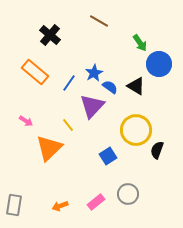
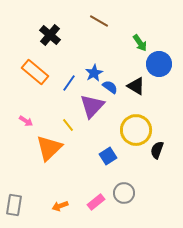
gray circle: moved 4 px left, 1 px up
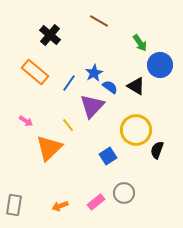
blue circle: moved 1 px right, 1 px down
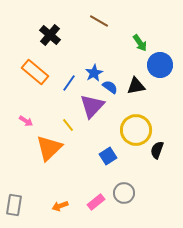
black triangle: rotated 42 degrees counterclockwise
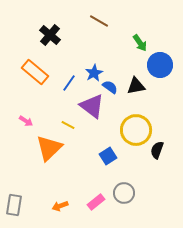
purple triangle: rotated 36 degrees counterclockwise
yellow line: rotated 24 degrees counterclockwise
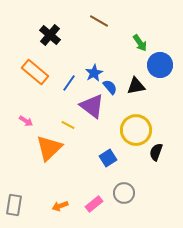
blue semicircle: rotated 14 degrees clockwise
black semicircle: moved 1 px left, 2 px down
blue square: moved 2 px down
pink rectangle: moved 2 px left, 2 px down
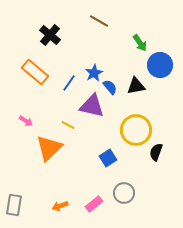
purple triangle: rotated 24 degrees counterclockwise
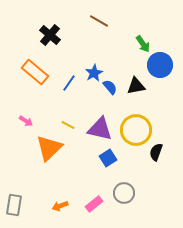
green arrow: moved 3 px right, 1 px down
purple triangle: moved 8 px right, 23 px down
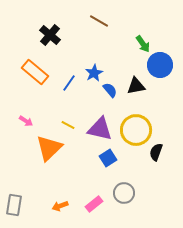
blue semicircle: moved 3 px down
